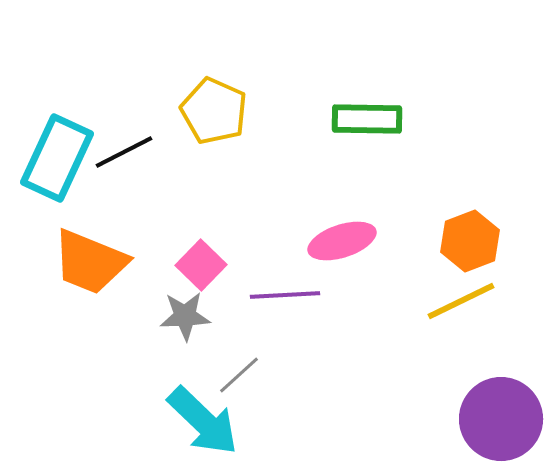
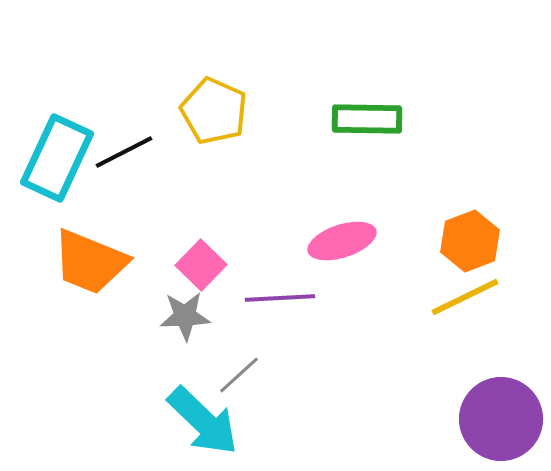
purple line: moved 5 px left, 3 px down
yellow line: moved 4 px right, 4 px up
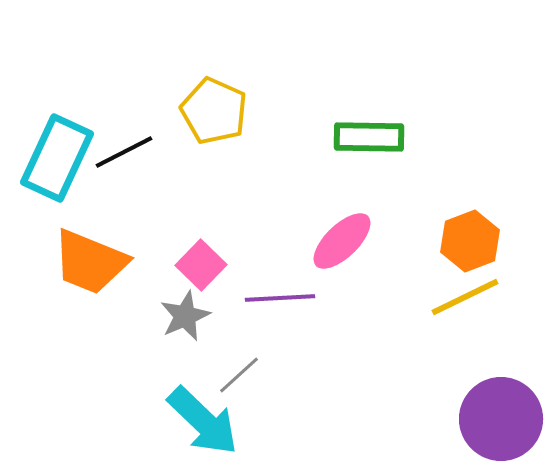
green rectangle: moved 2 px right, 18 px down
pink ellipse: rotated 26 degrees counterclockwise
gray star: rotated 21 degrees counterclockwise
